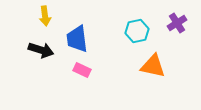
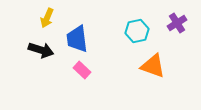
yellow arrow: moved 2 px right, 2 px down; rotated 30 degrees clockwise
orange triangle: rotated 8 degrees clockwise
pink rectangle: rotated 18 degrees clockwise
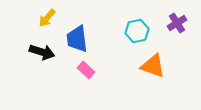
yellow arrow: rotated 18 degrees clockwise
black arrow: moved 1 px right, 2 px down
pink rectangle: moved 4 px right
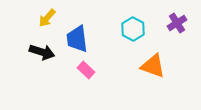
cyan hexagon: moved 4 px left, 2 px up; rotated 20 degrees counterclockwise
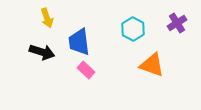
yellow arrow: rotated 60 degrees counterclockwise
blue trapezoid: moved 2 px right, 3 px down
orange triangle: moved 1 px left, 1 px up
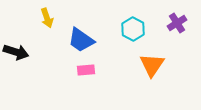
blue trapezoid: moved 2 px right, 2 px up; rotated 48 degrees counterclockwise
black arrow: moved 26 px left
orange triangle: rotated 44 degrees clockwise
pink rectangle: rotated 48 degrees counterclockwise
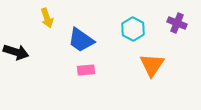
purple cross: rotated 36 degrees counterclockwise
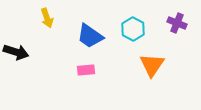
blue trapezoid: moved 9 px right, 4 px up
